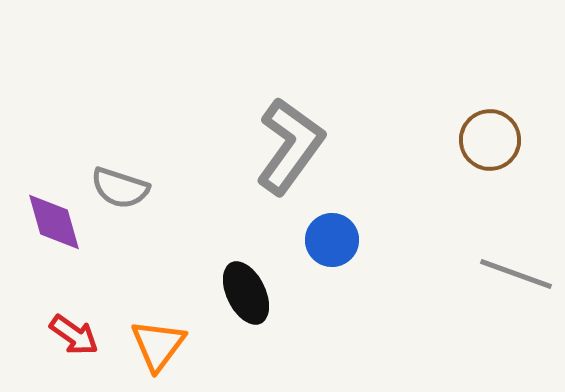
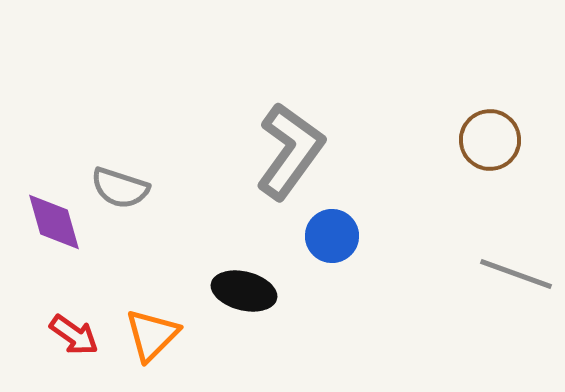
gray L-shape: moved 5 px down
blue circle: moved 4 px up
black ellipse: moved 2 px left, 2 px up; rotated 50 degrees counterclockwise
orange triangle: moved 6 px left, 10 px up; rotated 8 degrees clockwise
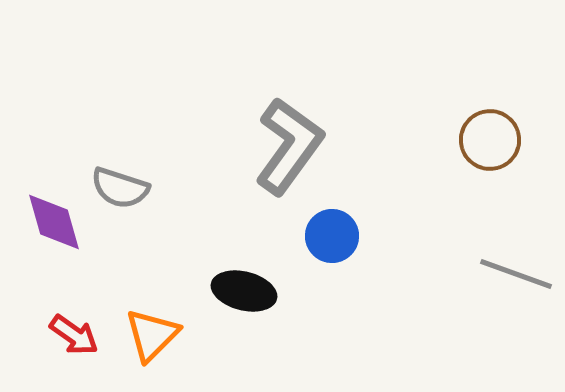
gray L-shape: moved 1 px left, 5 px up
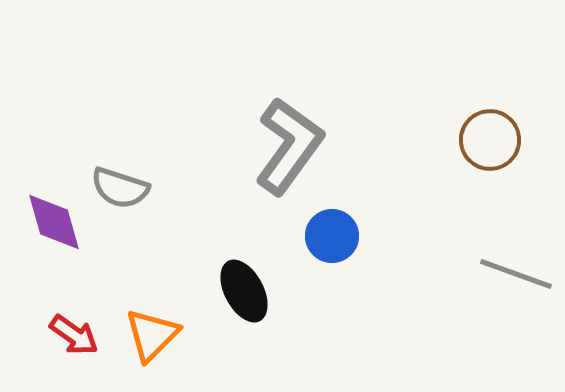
black ellipse: rotated 48 degrees clockwise
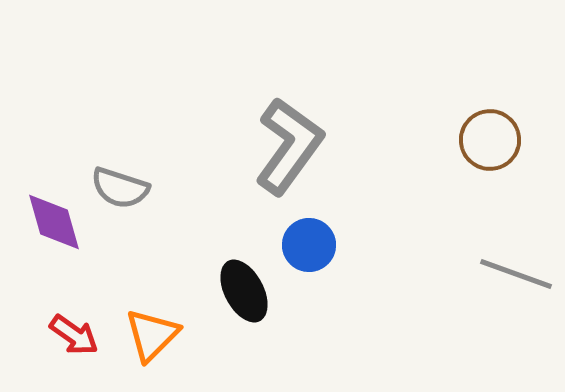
blue circle: moved 23 px left, 9 px down
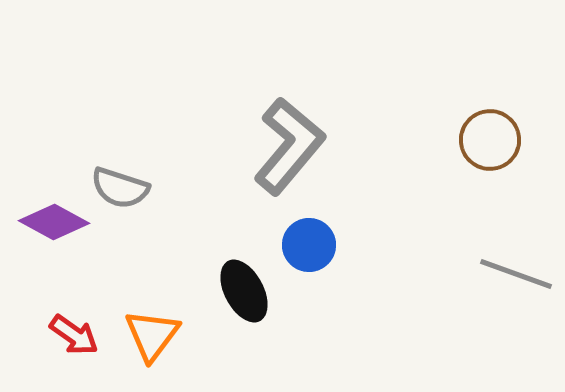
gray L-shape: rotated 4 degrees clockwise
purple diamond: rotated 46 degrees counterclockwise
orange triangle: rotated 8 degrees counterclockwise
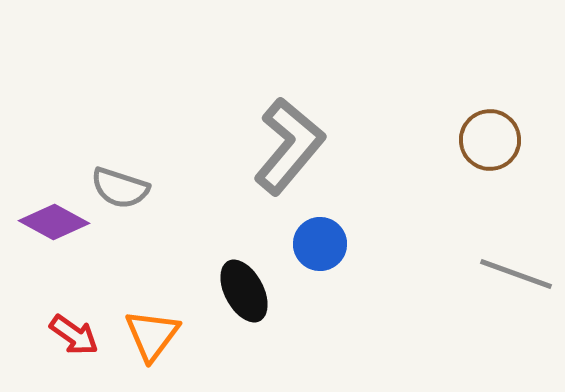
blue circle: moved 11 px right, 1 px up
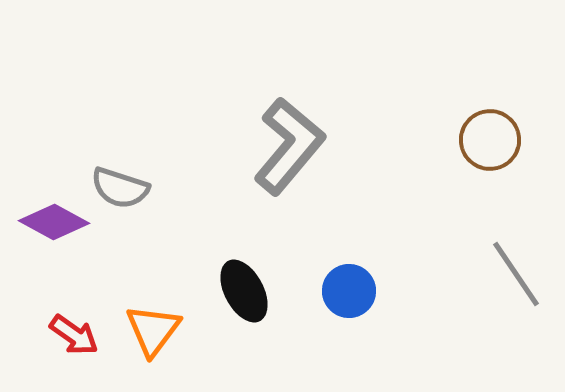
blue circle: moved 29 px right, 47 px down
gray line: rotated 36 degrees clockwise
orange triangle: moved 1 px right, 5 px up
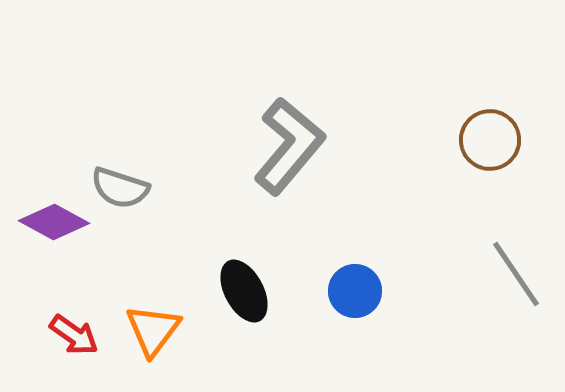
blue circle: moved 6 px right
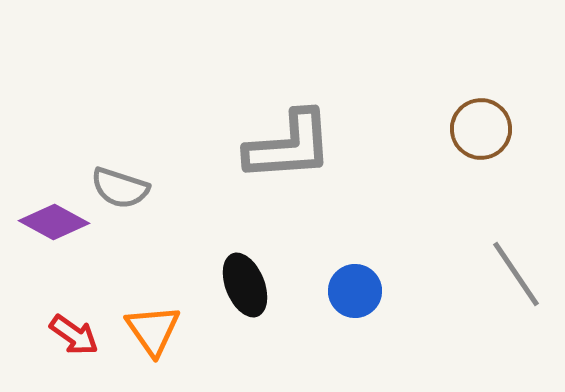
brown circle: moved 9 px left, 11 px up
gray L-shape: rotated 46 degrees clockwise
black ellipse: moved 1 px right, 6 px up; rotated 6 degrees clockwise
orange triangle: rotated 12 degrees counterclockwise
